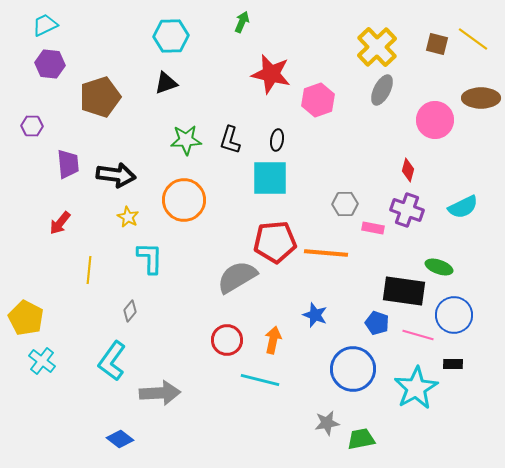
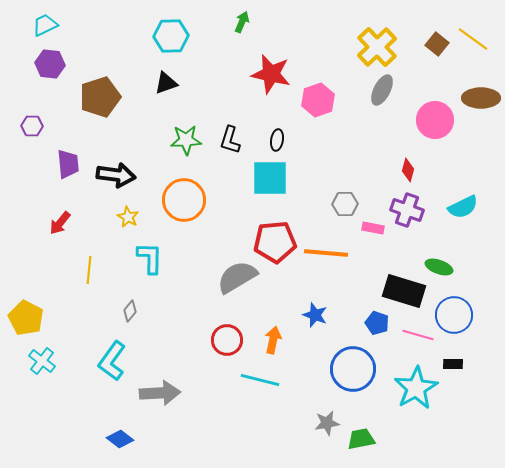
brown square at (437, 44): rotated 25 degrees clockwise
black rectangle at (404, 291): rotated 9 degrees clockwise
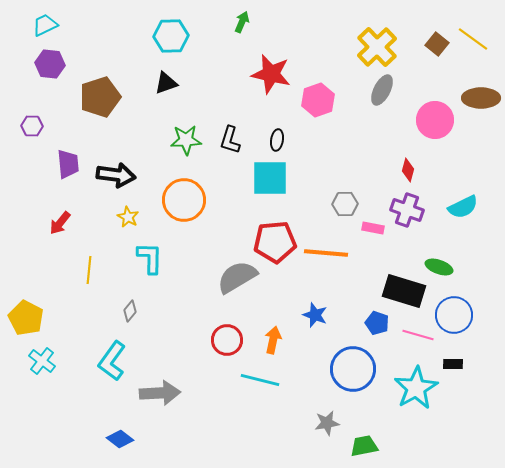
green trapezoid at (361, 439): moved 3 px right, 7 px down
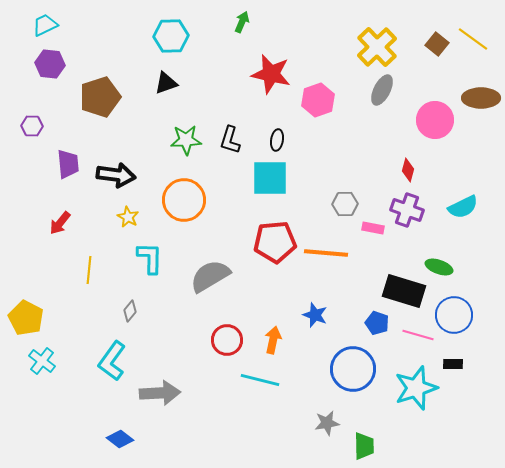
gray semicircle at (237, 277): moved 27 px left, 1 px up
cyan star at (416, 388): rotated 12 degrees clockwise
green trapezoid at (364, 446): rotated 100 degrees clockwise
